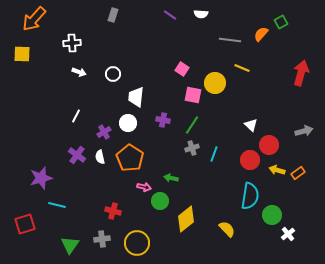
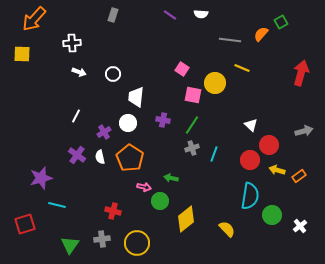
orange rectangle at (298, 173): moved 1 px right, 3 px down
white cross at (288, 234): moved 12 px right, 8 px up
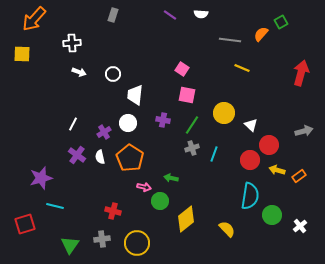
yellow circle at (215, 83): moved 9 px right, 30 px down
pink square at (193, 95): moved 6 px left
white trapezoid at (136, 97): moved 1 px left, 2 px up
white line at (76, 116): moved 3 px left, 8 px down
cyan line at (57, 205): moved 2 px left, 1 px down
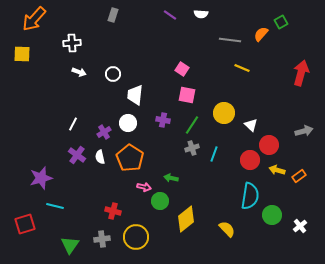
yellow circle at (137, 243): moved 1 px left, 6 px up
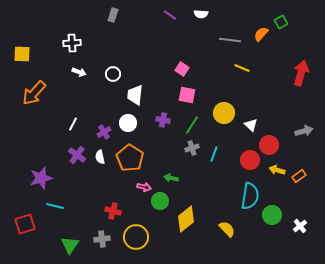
orange arrow at (34, 19): moved 74 px down
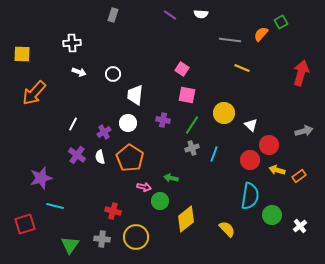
gray cross at (102, 239): rotated 14 degrees clockwise
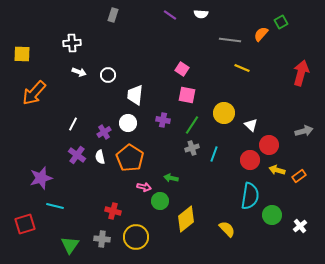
white circle at (113, 74): moved 5 px left, 1 px down
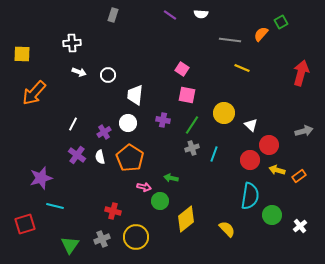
gray cross at (102, 239): rotated 28 degrees counterclockwise
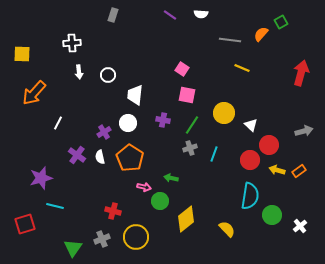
white arrow at (79, 72): rotated 64 degrees clockwise
white line at (73, 124): moved 15 px left, 1 px up
gray cross at (192, 148): moved 2 px left
orange rectangle at (299, 176): moved 5 px up
green triangle at (70, 245): moved 3 px right, 3 px down
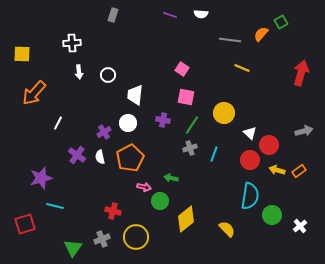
purple line at (170, 15): rotated 16 degrees counterclockwise
pink square at (187, 95): moved 1 px left, 2 px down
white triangle at (251, 125): moved 1 px left, 8 px down
orange pentagon at (130, 158): rotated 12 degrees clockwise
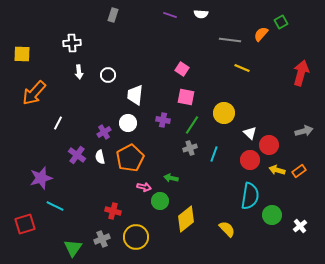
cyan line at (55, 206): rotated 12 degrees clockwise
